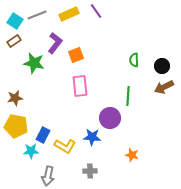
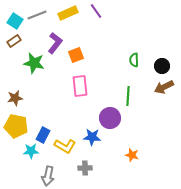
yellow rectangle: moved 1 px left, 1 px up
gray cross: moved 5 px left, 3 px up
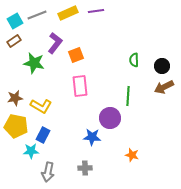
purple line: rotated 63 degrees counterclockwise
cyan square: rotated 28 degrees clockwise
yellow L-shape: moved 24 px left, 40 px up
gray arrow: moved 4 px up
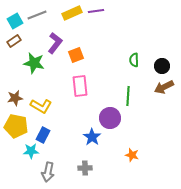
yellow rectangle: moved 4 px right
blue star: rotated 30 degrees clockwise
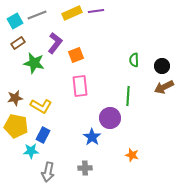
brown rectangle: moved 4 px right, 2 px down
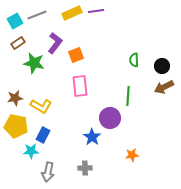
orange star: rotated 24 degrees counterclockwise
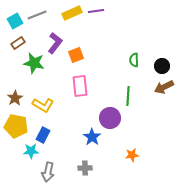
brown star: rotated 21 degrees counterclockwise
yellow L-shape: moved 2 px right, 1 px up
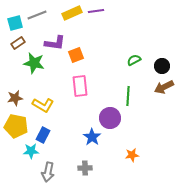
cyan square: moved 2 px down; rotated 14 degrees clockwise
purple L-shape: rotated 60 degrees clockwise
green semicircle: rotated 64 degrees clockwise
brown star: rotated 21 degrees clockwise
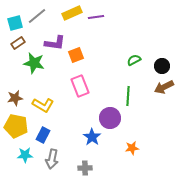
purple line: moved 6 px down
gray line: moved 1 px down; rotated 18 degrees counterclockwise
pink rectangle: rotated 15 degrees counterclockwise
cyan star: moved 6 px left, 4 px down
orange star: moved 7 px up
gray arrow: moved 4 px right, 13 px up
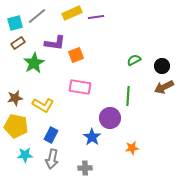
green star: rotated 30 degrees clockwise
pink rectangle: moved 1 px down; rotated 60 degrees counterclockwise
blue rectangle: moved 8 px right
